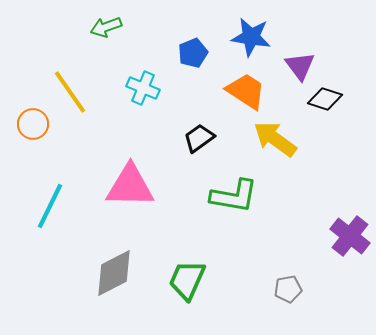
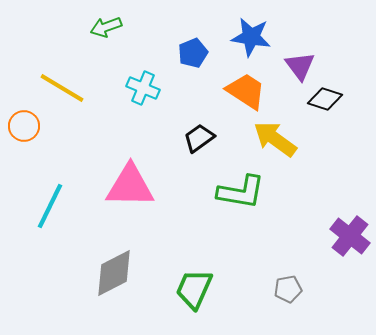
yellow line: moved 8 px left, 4 px up; rotated 24 degrees counterclockwise
orange circle: moved 9 px left, 2 px down
green L-shape: moved 7 px right, 4 px up
green trapezoid: moved 7 px right, 9 px down
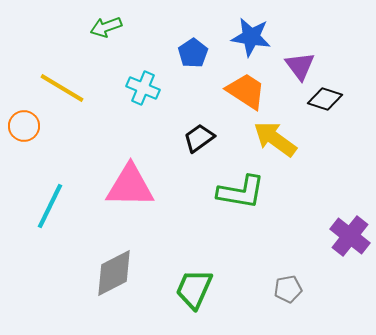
blue pentagon: rotated 12 degrees counterclockwise
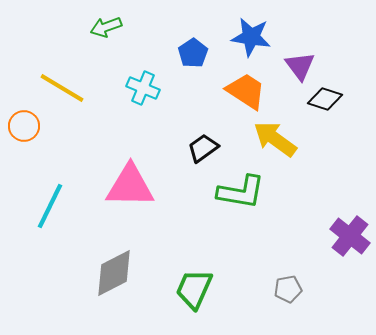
black trapezoid: moved 4 px right, 10 px down
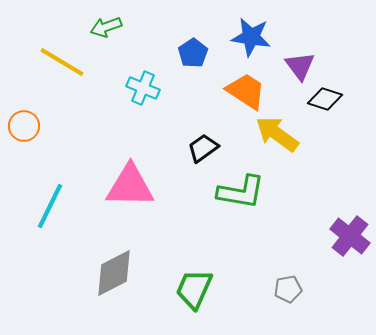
yellow line: moved 26 px up
yellow arrow: moved 2 px right, 5 px up
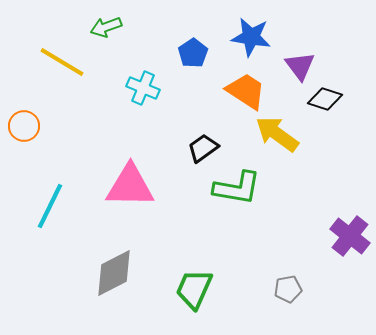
green L-shape: moved 4 px left, 4 px up
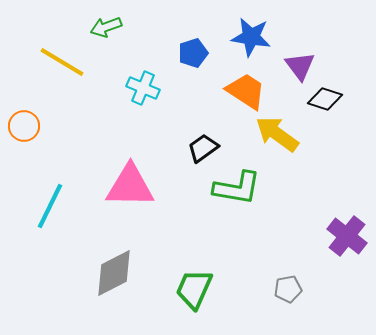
blue pentagon: rotated 16 degrees clockwise
purple cross: moved 3 px left
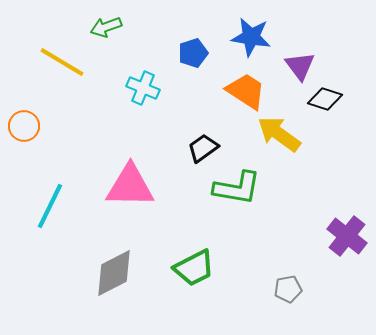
yellow arrow: moved 2 px right
green trapezoid: moved 21 px up; rotated 141 degrees counterclockwise
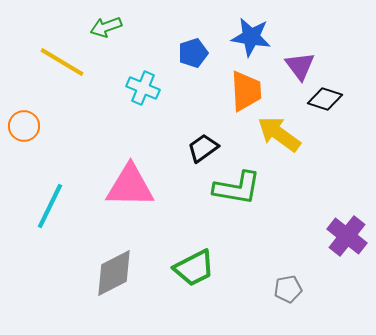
orange trapezoid: rotated 54 degrees clockwise
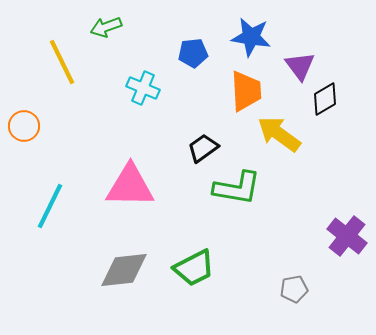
blue pentagon: rotated 12 degrees clockwise
yellow line: rotated 33 degrees clockwise
black diamond: rotated 48 degrees counterclockwise
gray diamond: moved 10 px right, 3 px up; rotated 21 degrees clockwise
gray pentagon: moved 6 px right
